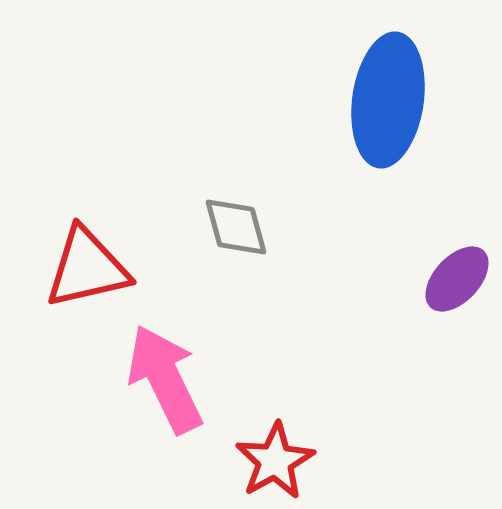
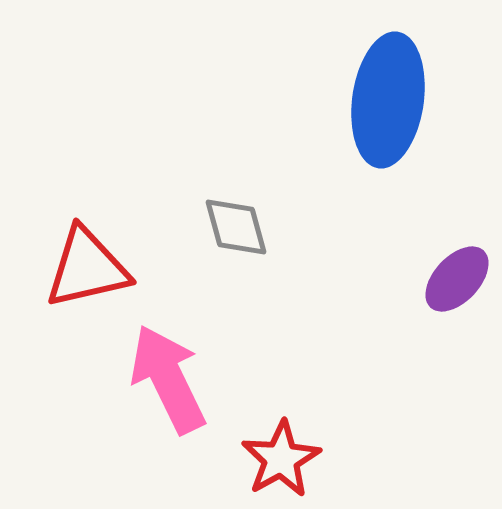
pink arrow: moved 3 px right
red star: moved 6 px right, 2 px up
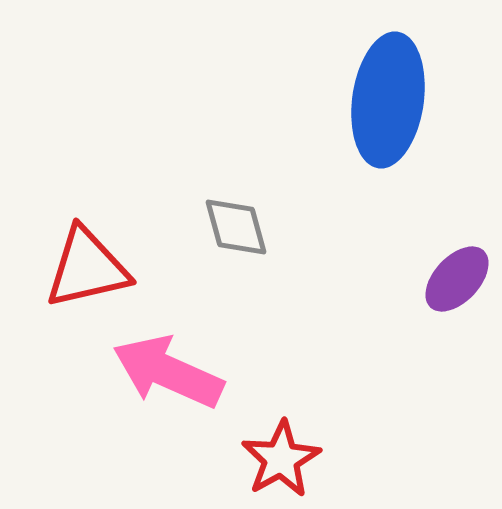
pink arrow: moved 7 px up; rotated 40 degrees counterclockwise
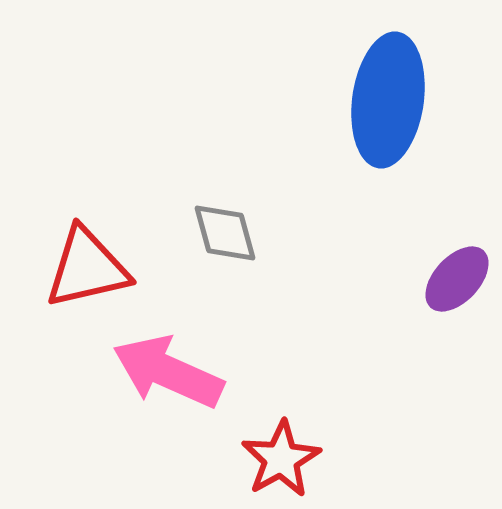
gray diamond: moved 11 px left, 6 px down
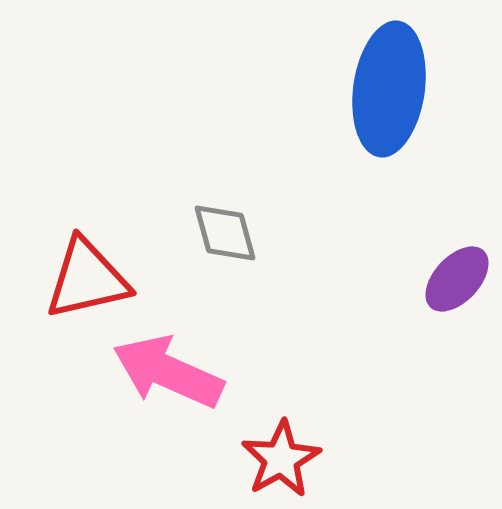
blue ellipse: moved 1 px right, 11 px up
red triangle: moved 11 px down
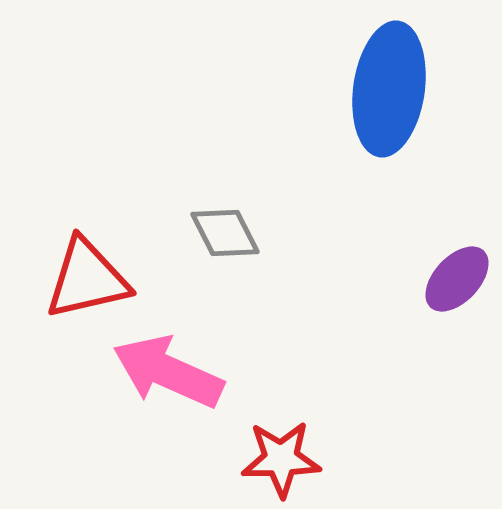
gray diamond: rotated 12 degrees counterclockwise
red star: rotated 28 degrees clockwise
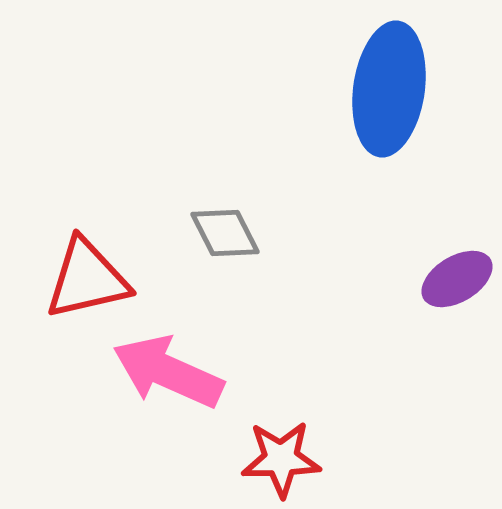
purple ellipse: rotated 16 degrees clockwise
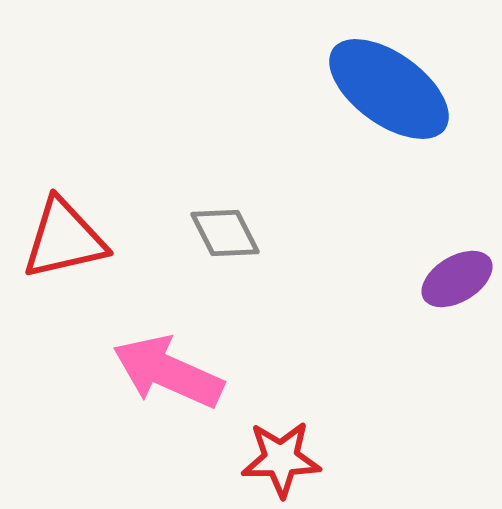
blue ellipse: rotated 62 degrees counterclockwise
red triangle: moved 23 px left, 40 px up
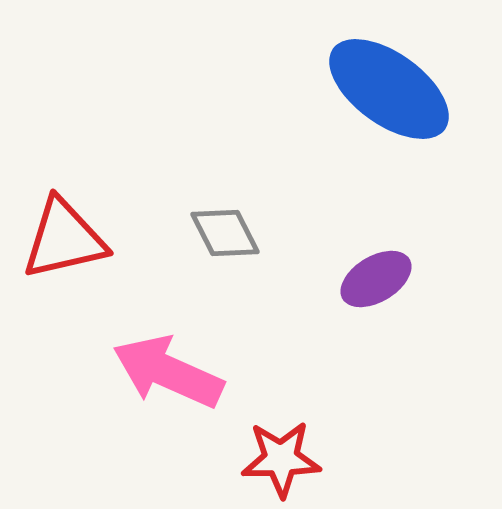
purple ellipse: moved 81 px left
